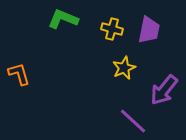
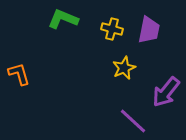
purple arrow: moved 2 px right, 2 px down
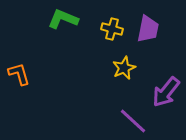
purple trapezoid: moved 1 px left, 1 px up
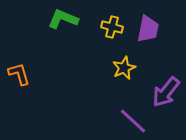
yellow cross: moved 2 px up
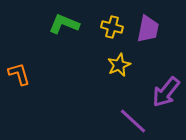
green L-shape: moved 1 px right, 5 px down
yellow star: moved 5 px left, 3 px up
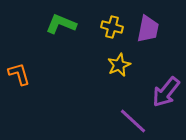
green L-shape: moved 3 px left
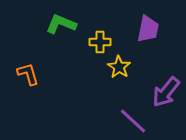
yellow cross: moved 12 px left, 15 px down; rotated 15 degrees counterclockwise
yellow star: moved 2 px down; rotated 15 degrees counterclockwise
orange L-shape: moved 9 px right
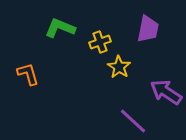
green L-shape: moved 1 px left, 4 px down
yellow cross: rotated 20 degrees counterclockwise
purple arrow: rotated 84 degrees clockwise
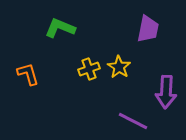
yellow cross: moved 11 px left, 27 px down
purple arrow: rotated 120 degrees counterclockwise
purple line: rotated 16 degrees counterclockwise
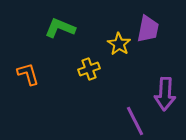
yellow star: moved 23 px up
purple arrow: moved 1 px left, 2 px down
purple line: moved 2 px right; rotated 36 degrees clockwise
